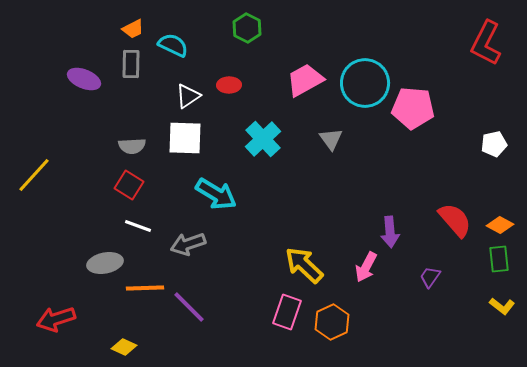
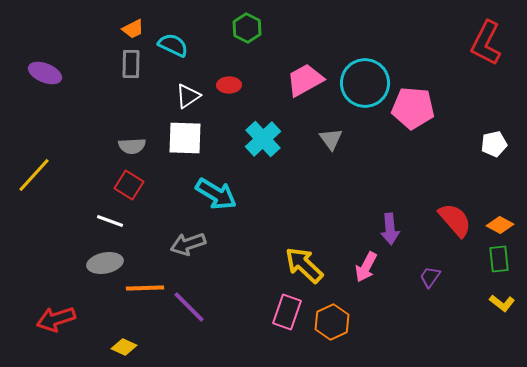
purple ellipse: moved 39 px left, 6 px up
white line: moved 28 px left, 5 px up
purple arrow: moved 3 px up
yellow L-shape: moved 3 px up
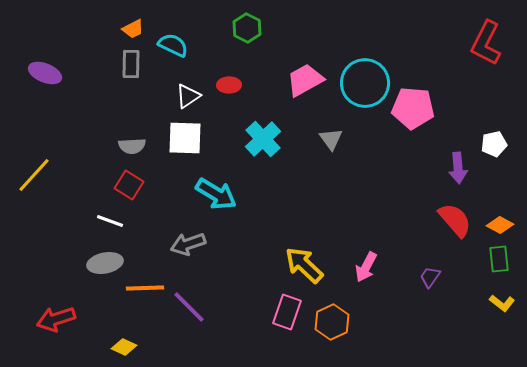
purple arrow: moved 68 px right, 61 px up
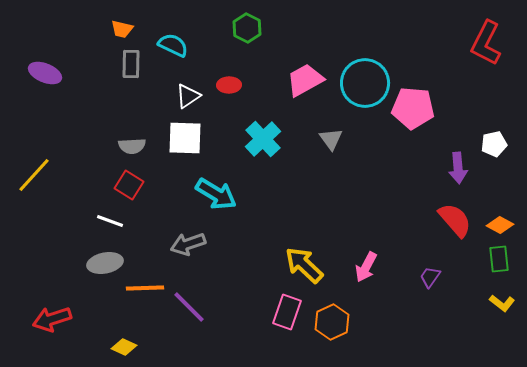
orange trapezoid: moved 11 px left; rotated 40 degrees clockwise
red arrow: moved 4 px left
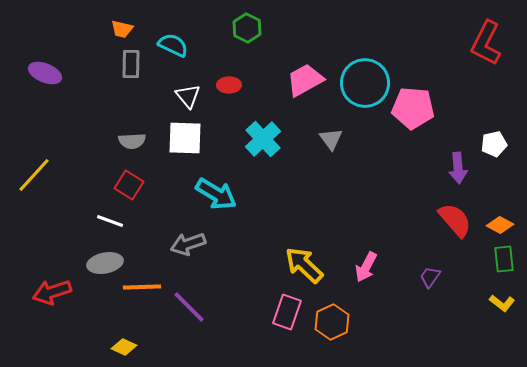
white triangle: rotated 36 degrees counterclockwise
gray semicircle: moved 5 px up
green rectangle: moved 5 px right
orange line: moved 3 px left, 1 px up
red arrow: moved 27 px up
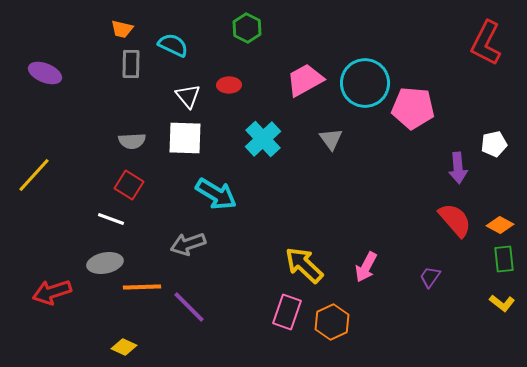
white line: moved 1 px right, 2 px up
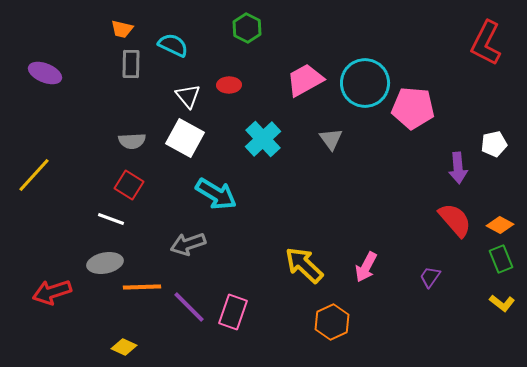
white square: rotated 27 degrees clockwise
green rectangle: moved 3 px left; rotated 16 degrees counterclockwise
pink rectangle: moved 54 px left
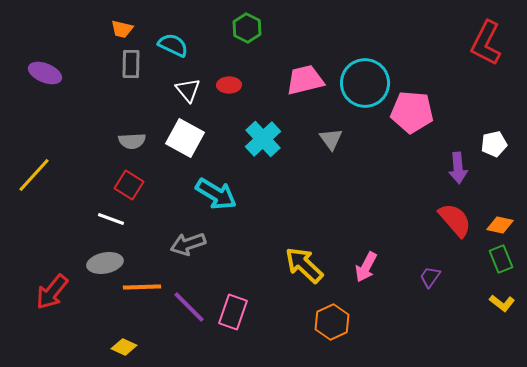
pink trapezoid: rotated 15 degrees clockwise
white triangle: moved 6 px up
pink pentagon: moved 1 px left, 4 px down
orange diamond: rotated 16 degrees counterclockwise
red arrow: rotated 33 degrees counterclockwise
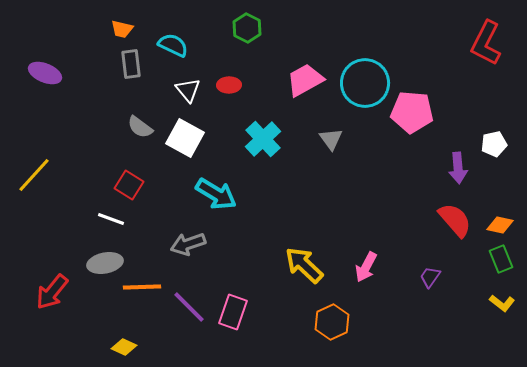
gray rectangle: rotated 8 degrees counterclockwise
pink trapezoid: rotated 15 degrees counterclockwise
gray semicircle: moved 8 px right, 14 px up; rotated 40 degrees clockwise
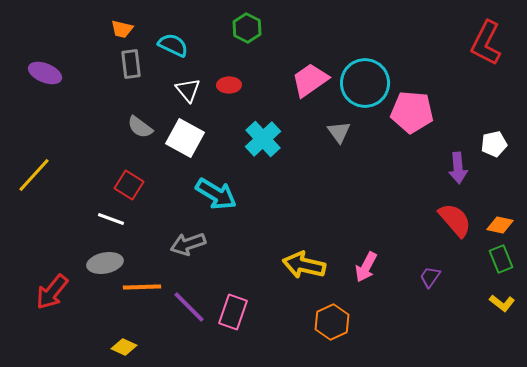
pink trapezoid: moved 5 px right; rotated 6 degrees counterclockwise
gray triangle: moved 8 px right, 7 px up
yellow arrow: rotated 30 degrees counterclockwise
